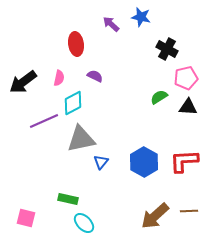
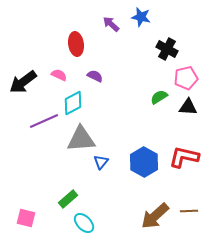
pink semicircle: moved 3 px up; rotated 77 degrees counterclockwise
gray triangle: rotated 8 degrees clockwise
red L-shape: moved 4 px up; rotated 16 degrees clockwise
green rectangle: rotated 54 degrees counterclockwise
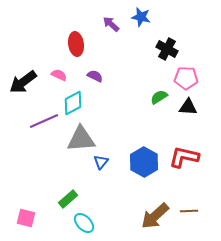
pink pentagon: rotated 15 degrees clockwise
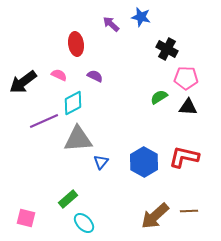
gray triangle: moved 3 px left
